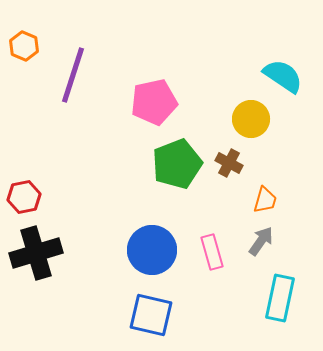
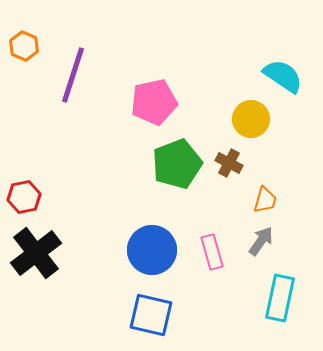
black cross: rotated 21 degrees counterclockwise
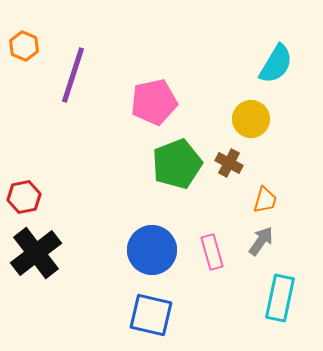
cyan semicircle: moved 7 px left, 12 px up; rotated 87 degrees clockwise
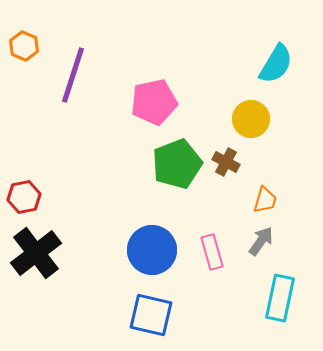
brown cross: moved 3 px left, 1 px up
